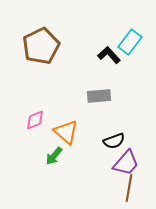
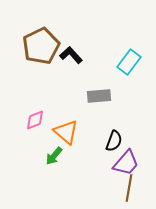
cyan rectangle: moved 1 px left, 20 px down
black L-shape: moved 38 px left
black semicircle: rotated 50 degrees counterclockwise
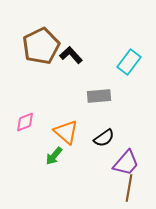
pink diamond: moved 10 px left, 2 px down
black semicircle: moved 10 px left, 3 px up; rotated 35 degrees clockwise
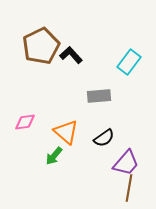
pink diamond: rotated 15 degrees clockwise
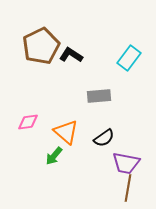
black L-shape: rotated 15 degrees counterclockwise
cyan rectangle: moved 4 px up
pink diamond: moved 3 px right
purple trapezoid: rotated 60 degrees clockwise
brown line: moved 1 px left
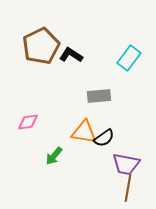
orange triangle: moved 18 px right; rotated 32 degrees counterclockwise
purple trapezoid: moved 1 px down
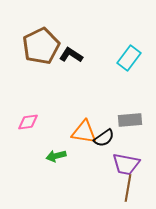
gray rectangle: moved 31 px right, 24 px down
green arrow: moved 2 px right; rotated 36 degrees clockwise
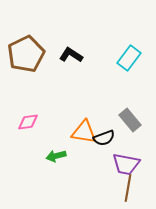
brown pentagon: moved 15 px left, 8 px down
gray rectangle: rotated 55 degrees clockwise
black semicircle: rotated 15 degrees clockwise
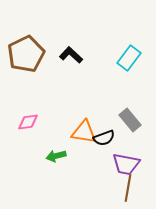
black L-shape: rotated 10 degrees clockwise
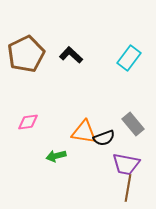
gray rectangle: moved 3 px right, 4 px down
